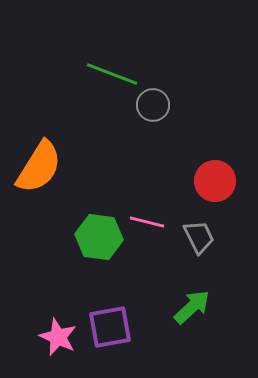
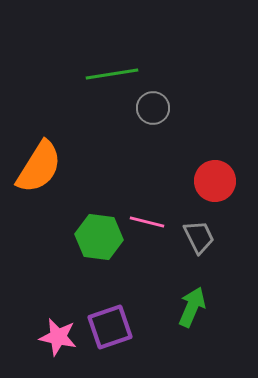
green line: rotated 30 degrees counterclockwise
gray circle: moved 3 px down
green arrow: rotated 24 degrees counterclockwise
purple square: rotated 9 degrees counterclockwise
pink star: rotated 12 degrees counterclockwise
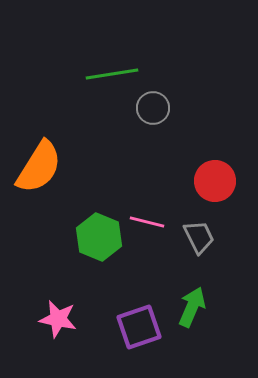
green hexagon: rotated 15 degrees clockwise
purple square: moved 29 px right
pink star: moved 18 px up
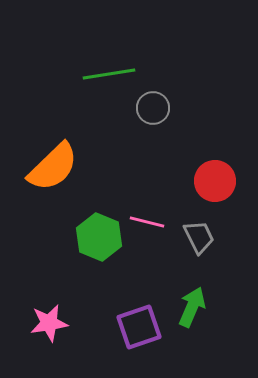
green line: moved 3 px left
orange semicircle: moved 14 px right; rotated 14 degrees clockwise
pink star: moved 9 px left, 4 px down; rotated 21 degrees counterclockwise
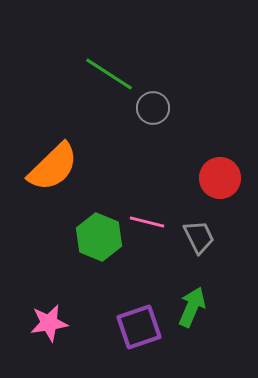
green line: rotated 42 degrees clockwise
red circle: moved 5 px right, 3 px up
